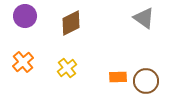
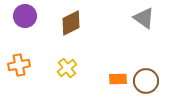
orange cross: moved 4 px left, 3 px down; rotated 30 degrees clockwise
orange rectangle: moved 2 px down
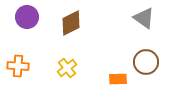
purple circle: moved 2 px right, 1 px down
orange cross: moved 1 px left, 1 px down; rotated 15 degrees clockwise
brown circle: moved 19 px up
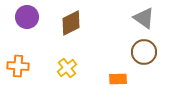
brown circle: moved 2 px left, 10 px up
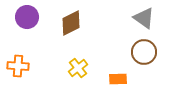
yellow cross: moved 11 px right
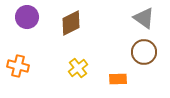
orange cross: rotated 10 degrees clockwise
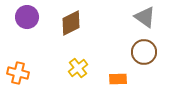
gray triangle: moved 1 px right, 1 px up
orange cross: moved 7 px down
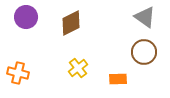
purple circle: moved 1 px left
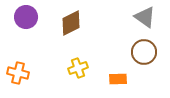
yellow cross: rotated 18 degrees clockwise
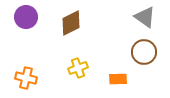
orange cross: moved 8 px right, 5 px down
